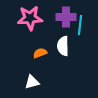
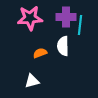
white triangle: moved 1 px up
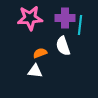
purple cross: moved 1 px left, 1 px down
white semicircle: rotated 18 degrees counterclockwise
white triangle: moved 3 px right, 10 px up; rotated 21 degrees clockwise
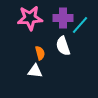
purple cross: moved 2 px left
cyan line: rotated 36 degrees clockwise
orange semicircle: rotated 96 degrees clockwise
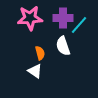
cyan line: moved 1 px left
white triangle: rotated 28 degrees clockwise
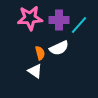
purple cross: moved 4 px left, 2 px down
white semicircle: moved 4 px left, 2 px down; rotated 96 degrees counterclockwise
